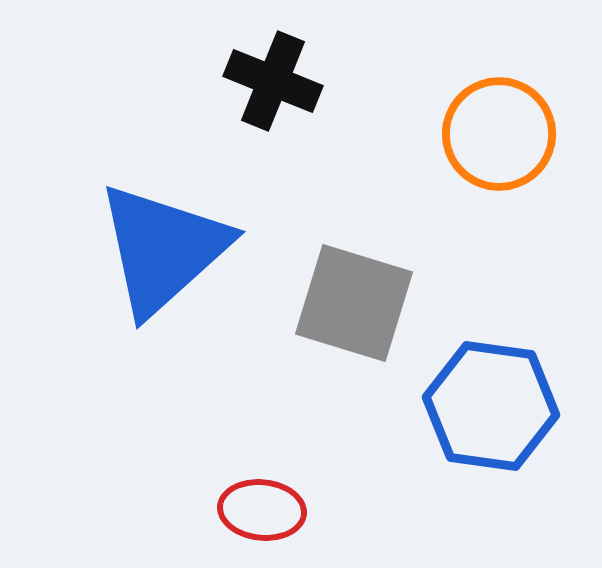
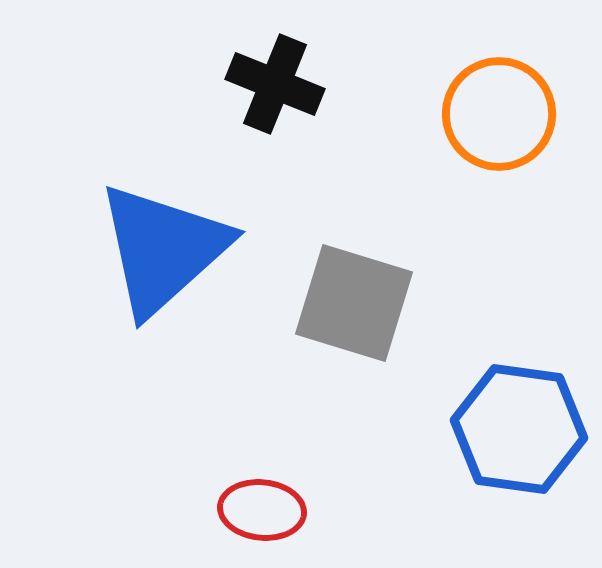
black cross: moved 2 px right, 3 px down
orange circle: moved 20 px up
blue hexagon: moved 28 px right, 23 px down
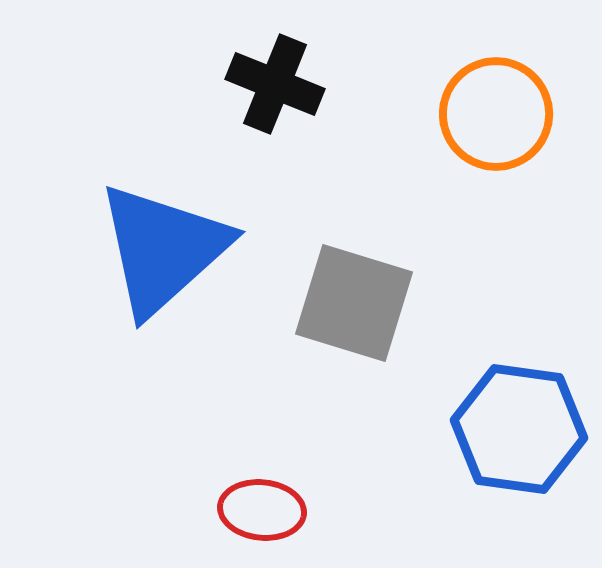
orange circle: moved 3 px left
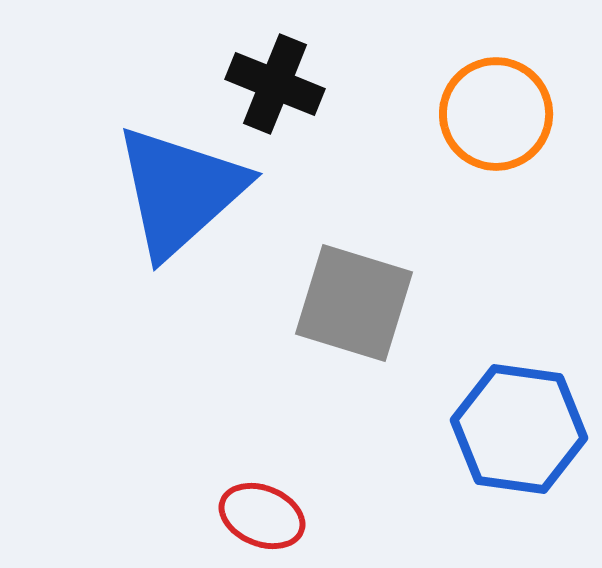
blue triangle: moved 17 px right, 58 px up
red ellipse: moved 6 px down; rotated 16 degrees clockwise
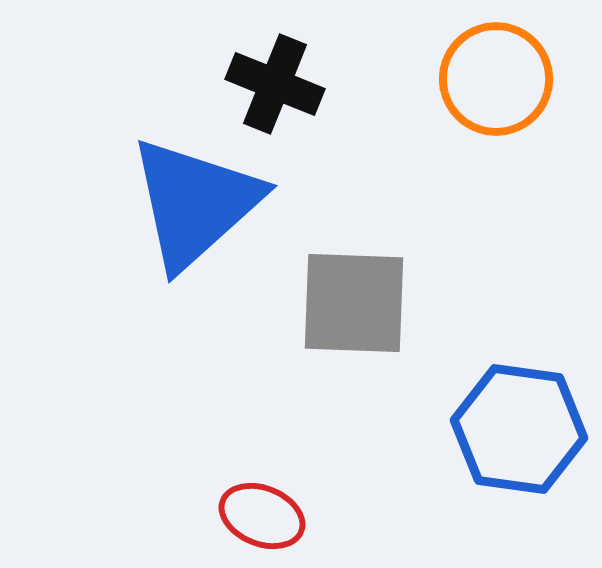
orange circle: moved 35 px up
blue triangle: moved 15 px right, 12 px down
gray square: rotated 15 degrees counterclockwise
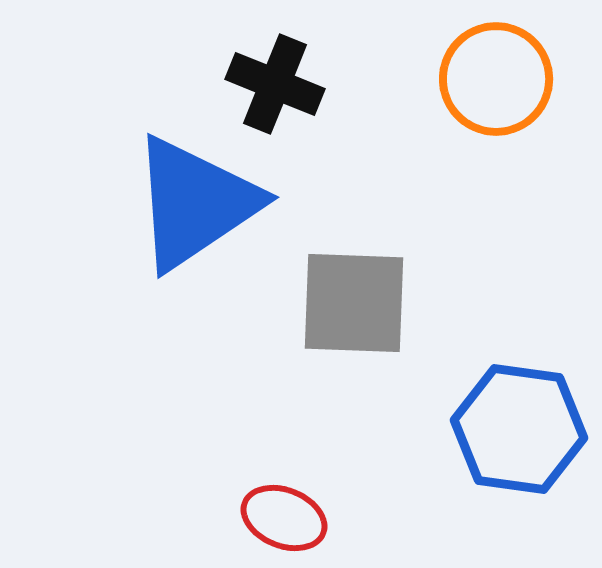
blue triangle: rotated 8 degrees clockwise
red ellipse: moved 22 px right, 2 px down
